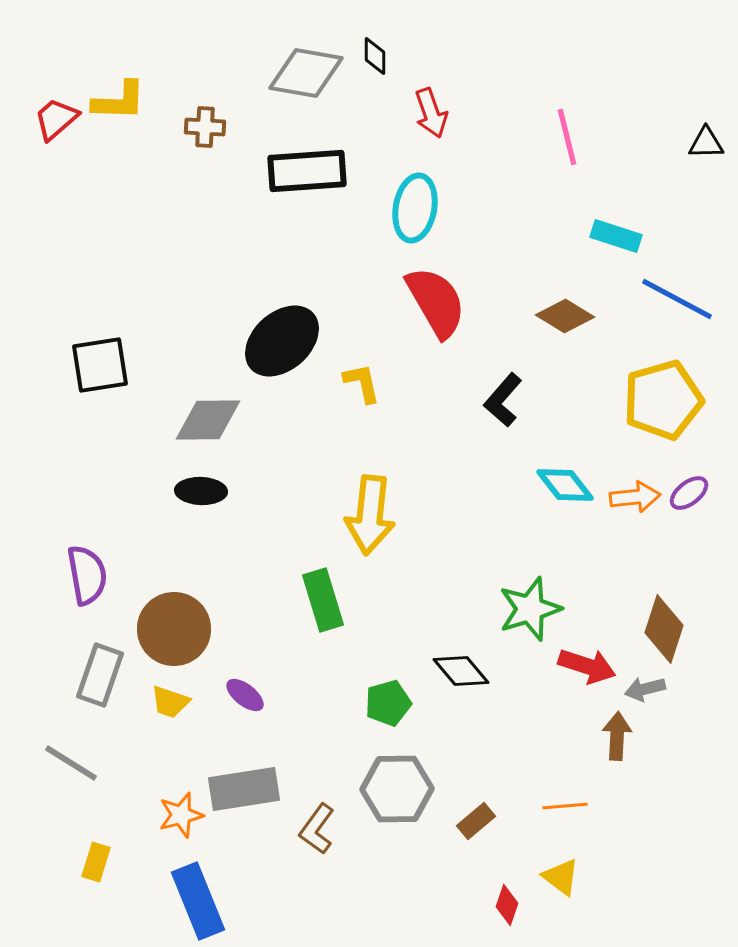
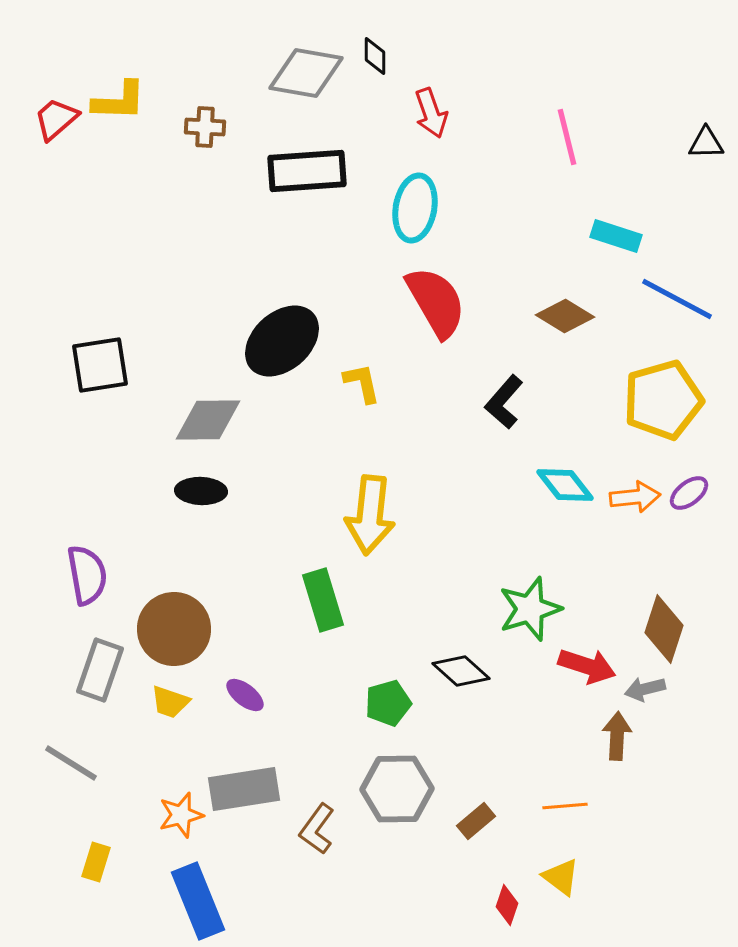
black L-shape at (503, 400): moved 1 px right, 2 px down
black diamond at (461, 671): rotated 8 degrees counterclockwise
gray rectangle at (100, 675): moved 5 px up
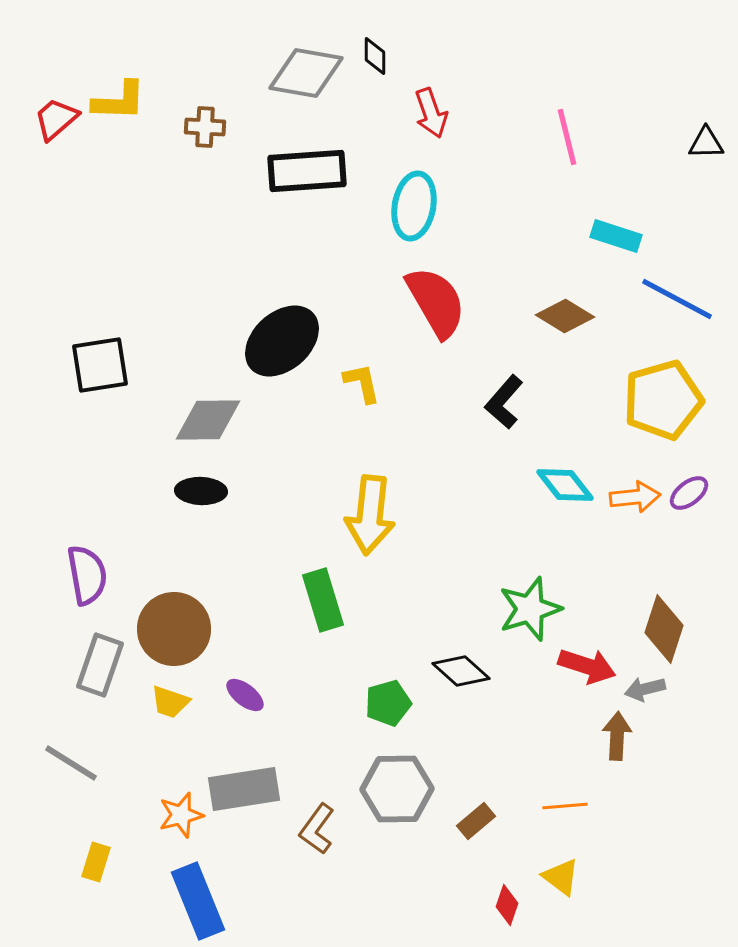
cyan ellipse at (415, 208): moved 1 px left, 2 px up
gray rectangle at (100, 670): moved 5 px up
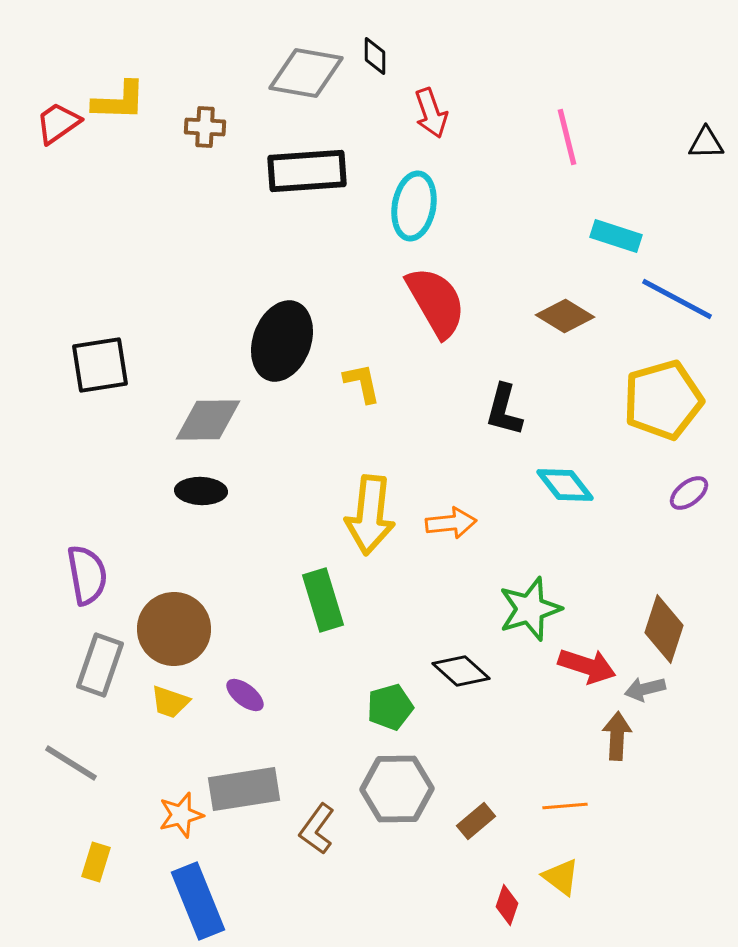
red trapezoid at (56, 119): moved 2 px right, 4 px down; rotated 6 degrees clockwise
black ellipse at (282, 341): rotated 28 degrees counterclockwise
black L-shape at (504, 402): moved 8 px down; rotated 26 degrees counterclockwise
orange arrow at (635, 497): moved 184 px left, 26 px down
green pentagon at (388, 703): moved 2 px right, 4 px down
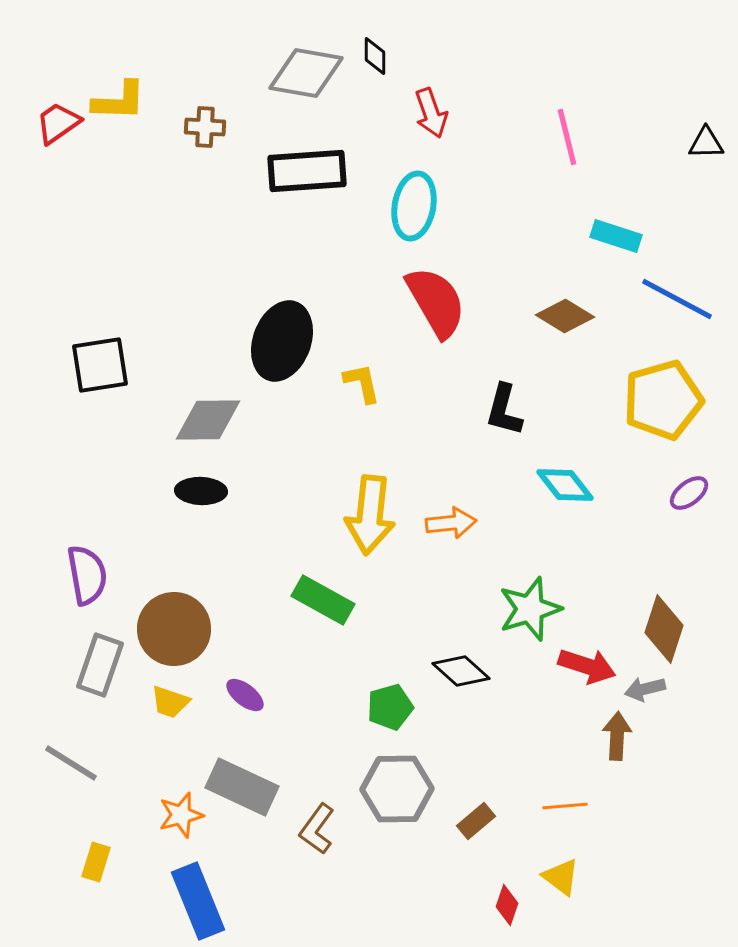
green rectangle at (323, 600): rotated 44 degrees counterclockwise
gray rectangle at (244, 789): moved 2 px left, 2 px up; rotated 34 degrees clockwise
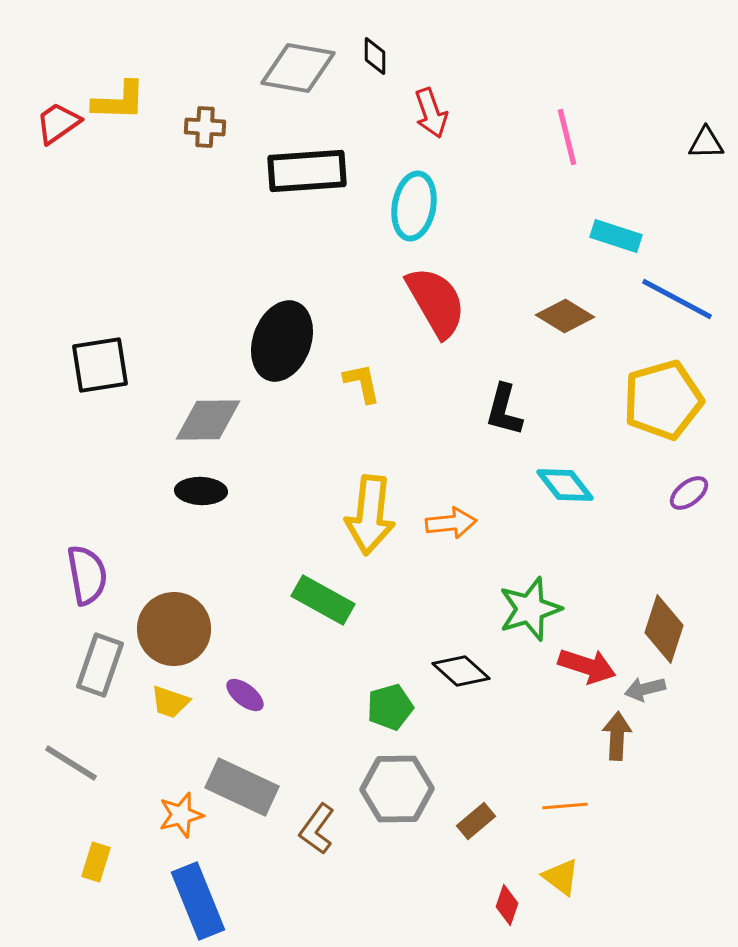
gray diamond at (306, 73): moved 8 px left, 5 px up
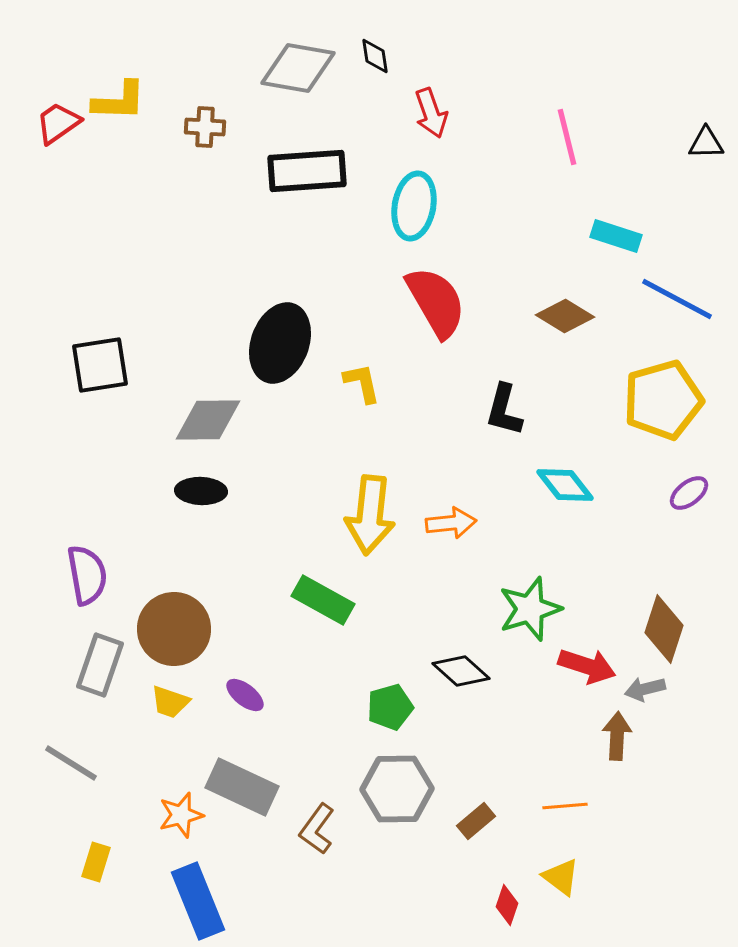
black diamond at (375, 56): rotated 9 degrees counterclockwise
black ellipse at (282, 341): moved 2 px left, 2 px down
